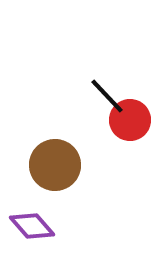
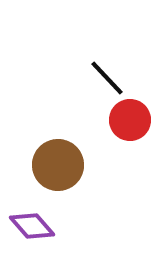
black line: moved 18 px up
brown circle: moved 3 px right
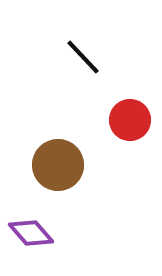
black line: moved 24 px left, 21 px up
purple diamond: moved 1 px left, 7 px down
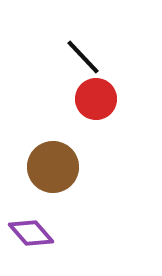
red circle: moved 34 px left, 21 px up
brown circle: moved 5 px left, 2 px down
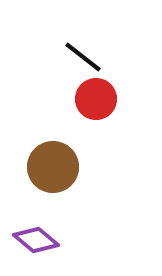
black line: rotated 9 degrees counterclockwise
purple diamond: moved 5 px right, 7 px down; rotated 9 degrees counterclockwise
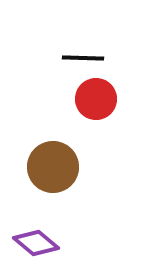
black line: moved 1 px down; rotated 36 degrees counterclockwise
purple diamond: moved 3 px down
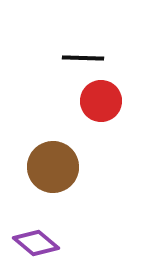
red circle: moved 5 px right, 2 px down
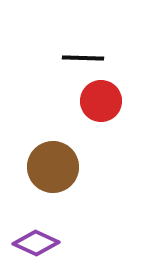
purple diamond: rotated 15 degrees counterclockwise
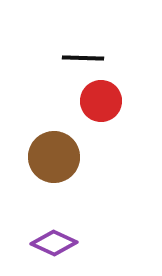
brown circle: moved 1 px right, 10 px up
purple diamond: moved 18 px right
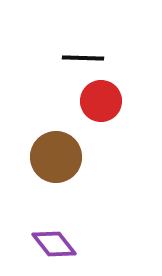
brown circle: moved 2 px right
purple diamond: moved 1 px down; rotated 27 degrees clockwise
